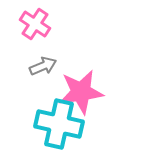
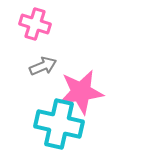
pink cross: rotated 16 degrees counterclockwise
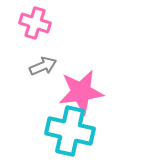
pink cross: moved 1 px up
cyan cross: moved 11 px right, 7 px down
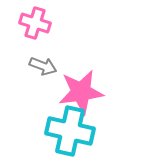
gray arrow: rotated 44 degrees clockwise
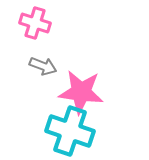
pink star: rotated 15 degrees clockwise
cyan cross: rotated 6 degrees clockwise
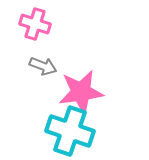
pink cross: moved 1 px down
pink star: rotated 15 degrees counterclockwise
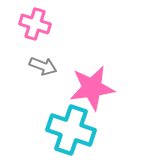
pink star: moved 11 px right, 4 px up
cyan cross: moved 1 px right, 1 px up
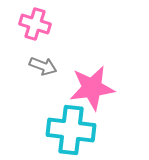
cyan cross: rotated 12 degrees counterclockwise
